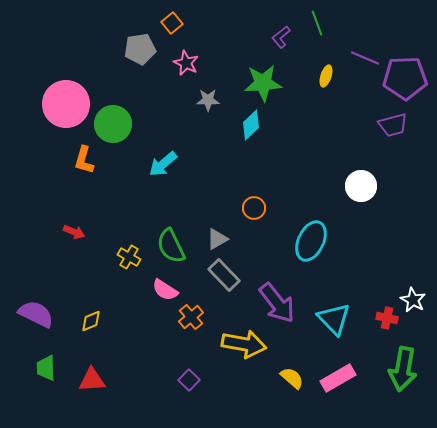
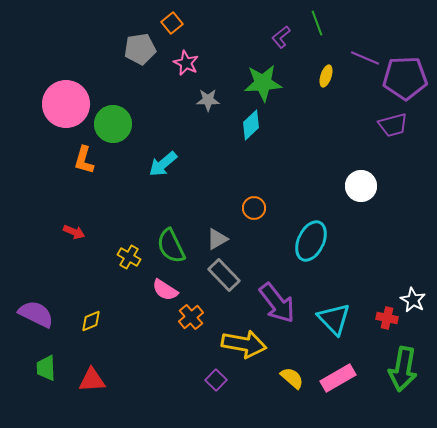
purple square: moved 27 px right
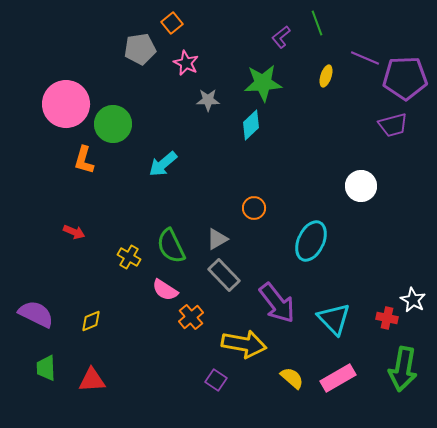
purple square: rotated 10 degrees counterclockwise
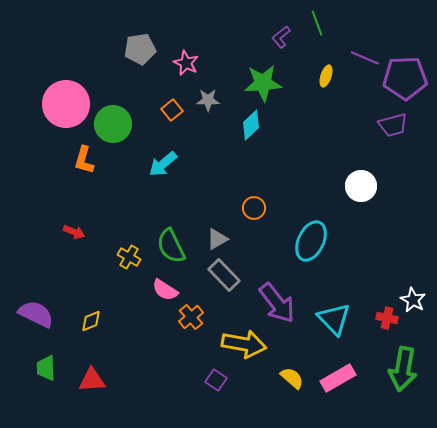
orange square: moved 87 px down
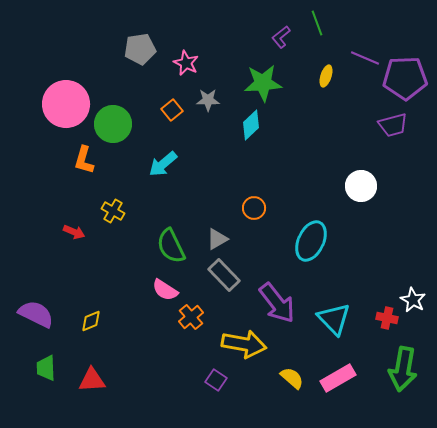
yellow cross: moved 16 px left, 46 px up
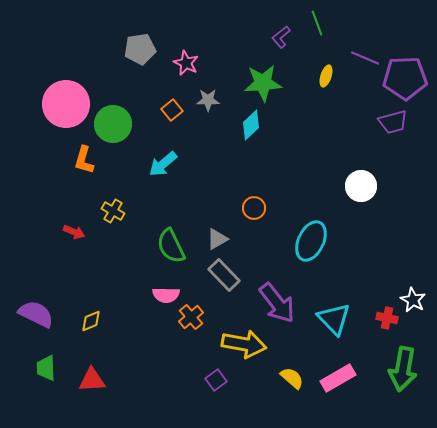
purple trapezoid: moved 3 px up
pink semicircle: moved 1 px right, 5 px down; rotated 32 degrees counterclockwise
purple square: rotated 20 degrees clockwise
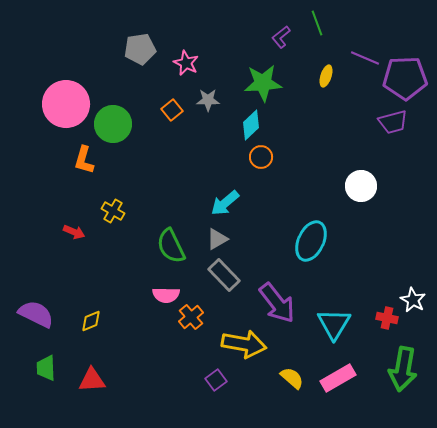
cyan arrow: moved 62 px right, 39 px down
orange circle: moved 7 px right, 51 px up
cyan triangle: moved 5 px down; rotated 15 degrees clockwise
